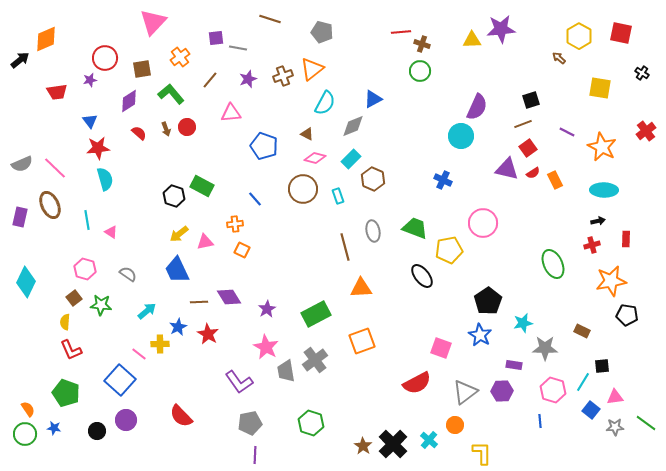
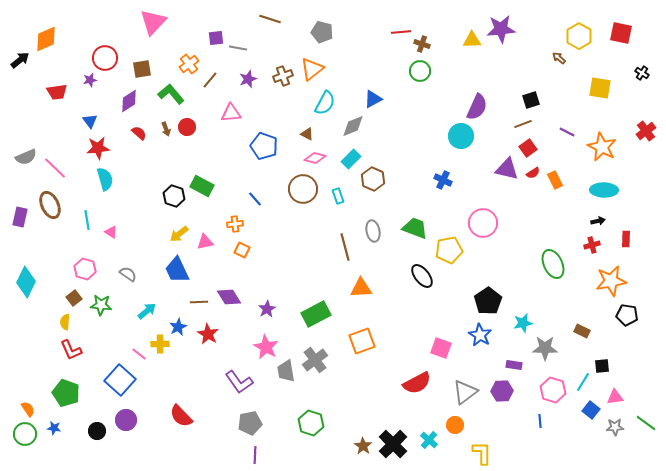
orange cross at (180, 57): moved 9 px right, 7 px down
gray semicircle at (22, 164): moved 4 px right, 7 px up
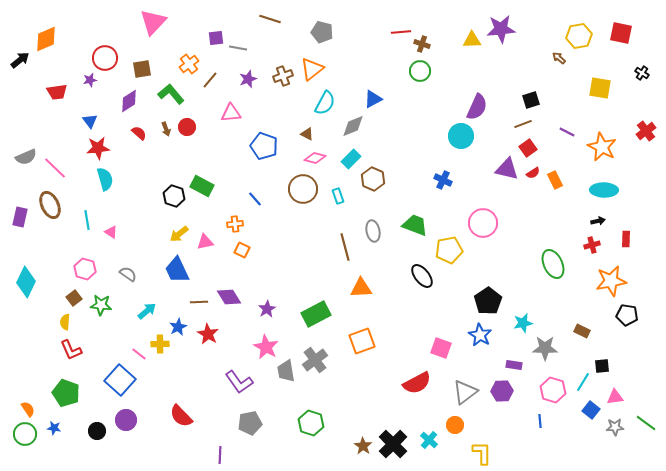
yellow hexagon at (579, 36): rotated 20 degrees clockwise
green trapezoid at (415, 228): moved 3 px up
purple line at (255, 455): moved 35 px left
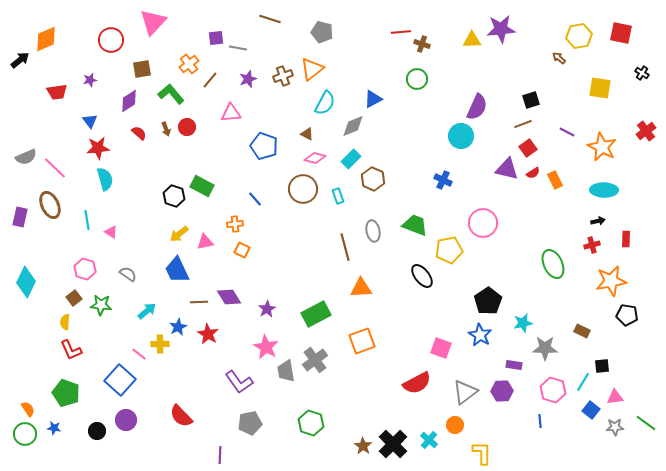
red circle at (105, 58): moved 6 px right, 18 px up
green circle at (420, 71): moved 3 px left, 8 px down
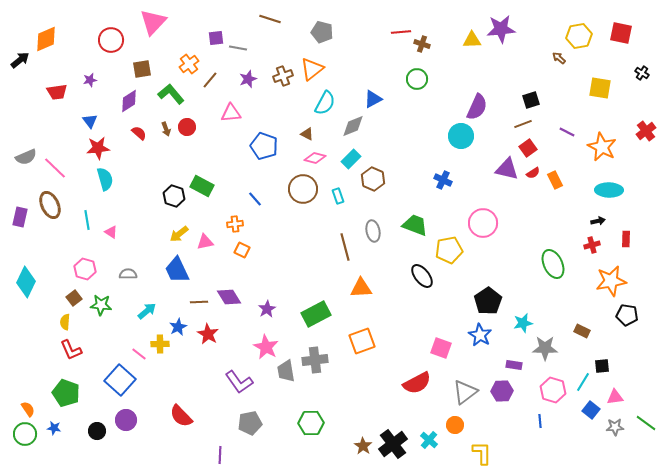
cyan ellipse at (604, 190): moved 5 px right
gray semicircle at (128, 274): rotated 36 degrees counterclockwise
gray cross at (315, 360): rotated 30 degrees clockwise
green hexagon at (311, 423): rotated 20 degrees counterclockwise
black cross at (393, 444): rotated 8 degrees clockwise
